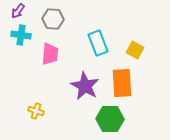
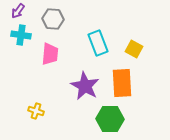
yellow square: moved 1 px left, 1 px up
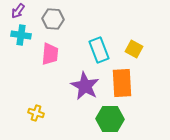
cyan rectangle: moved 1 px right, 7 px down
yellow cross: moved 2 px down
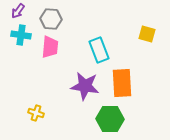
gray hexagon: moved 2 px left
yellow square: moved 13 px right, 15 px up; rotated 12 degrees counterclockwise
pink trapezoid: moved 7 px up
purple star: rotated 20 degrees counterclockwise
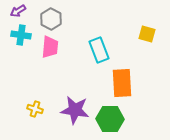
purple arrow: rotated 21 degrees clockwise
gray hexagon: rotated 25 degrees clockwise
purple star: moved 10 px left, 24 px down
yellow cross: moved 1 px left, 4 px up
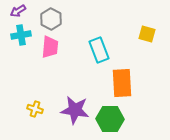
cyan cross: rotated 18 degrees counterclockwise
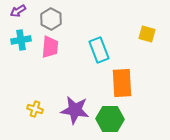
cyan cross: moved 5 px down
